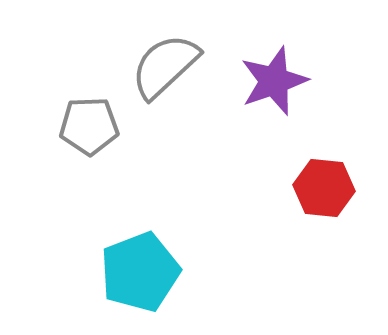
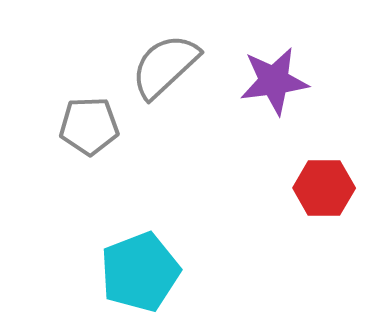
purple star: rotated 12 degrees clockwise
red hexagon: rotated 6 degrees counterclockwise
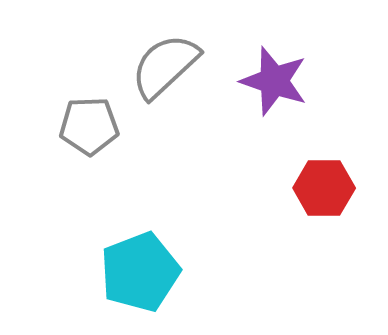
purple star: rotated 26 degrees clockwise
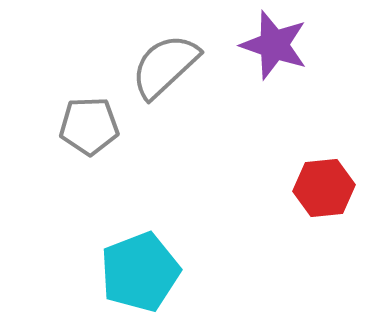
purple star: moved 36 px up
red hexagon: rotated 6 degrees counterclockwise
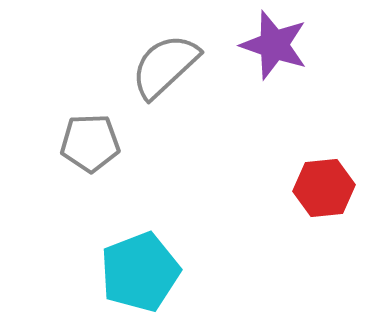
gray pentagon: moved 1 px right, 17 px down
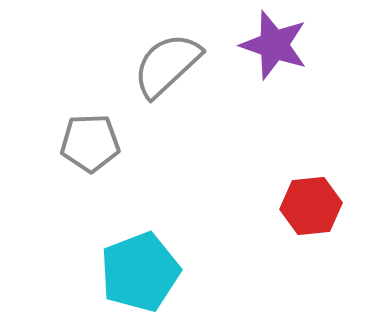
gray semicircle: moved 2 px right, 1 px up
red hexagon: moved 13 px left, 18 px down
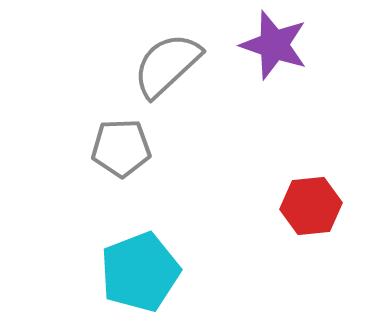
gray pentagon: moved 31 px right, 5 px down
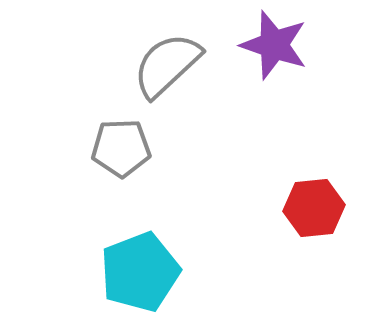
red hexagon: moved 3 px right, 2 px down
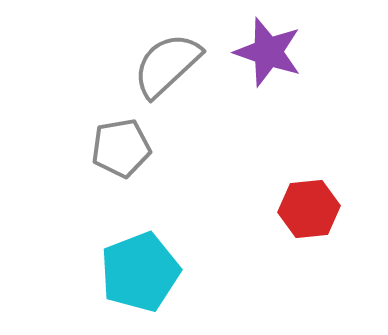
purple star: moved 6 px left, 7 px down
gray pentagon: rotated 8 degrees counterclockwise
red hexagon: moved 5 px left, 1 px down
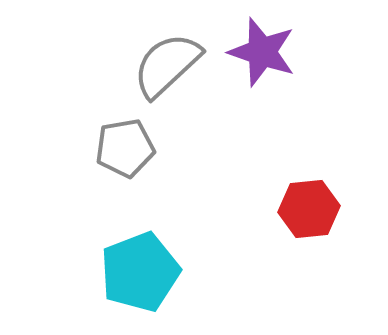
purple star: moved 6 px left
gray pentagon: moved 4 px right
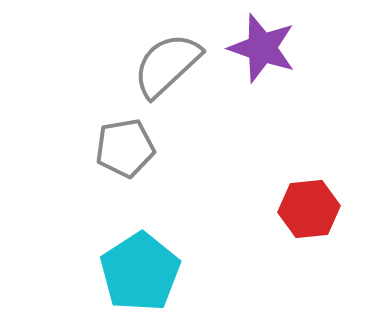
purple star: moved 4 px up
cyan pentagon: rotated 12 degrees counterclockwise
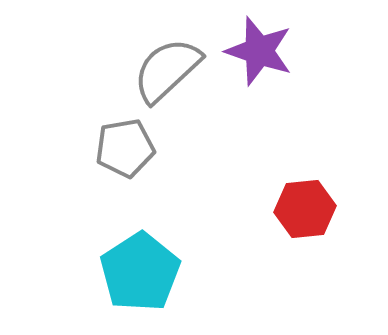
purple star: moved 3 px left, 3 px down
gray semicircle: moved 5 px down
red hexagon: moved 4 px left
